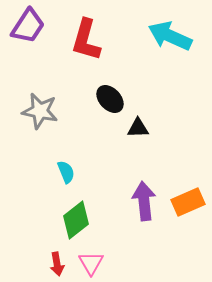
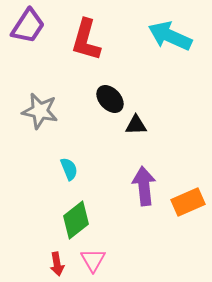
black triangle: moved 2 px left, 3 px up
cyan semicircle: moved 3 px right, 3 px up
purple arrow: moved 15 px up
pink triangle: moved 2 px right, 3 px up
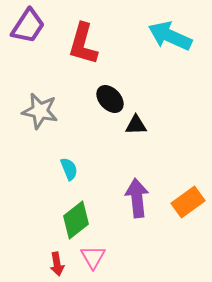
red L-shape: moved 3 px left, 4 px down
purple arrow: moved 7 px left, 12 px down
orange rectangle: rotated 12 degrees counterclockwise
pink triangle: moved 3 px up
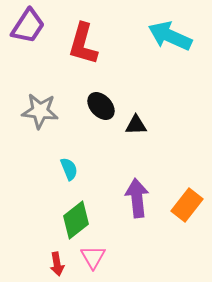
black ellipse: moved 9 px left, 7 px down
gray star: rotated 6 degrees counterclockwise
orange rectangle: moved 1 px left, 3 px down; rotated 16 degrees counterclockwise
